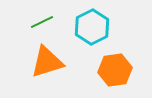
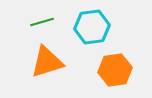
green line: rotated 10 degrees clockwise
cyan hexagon: rotated 20 degrees clockwise
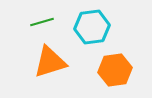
orange triangle: moved 3 px right
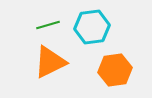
green line: moved 6 px right, 3 px down
orange triangle: rotated 9 degrees counterclockwise
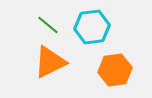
green line: rotated 55 degrees clockwise
